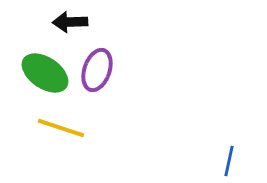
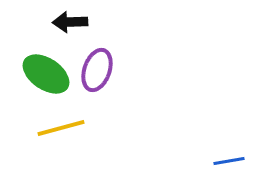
green ellipse: moved 1 px right, 1 px down
yellow line: rotated 33 degrees counterclockwise
blue line: rotated 68 degrees clockwise
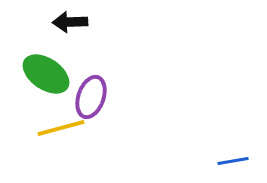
purple ellipse: moved 6 px left, 27 px down
blue line: moved 4 px right
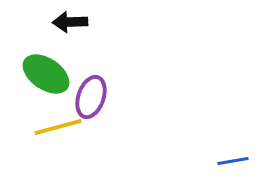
yellow line: moved 3 px left, 1 px up
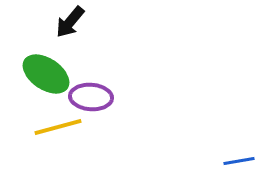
black arrow: rotated 48 degrees counterclockwise
purple ellipse: rotated 75 degrees clockwise
blue line: moved 6 px right
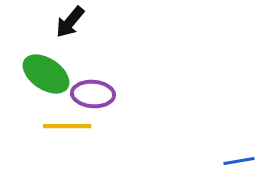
purple ellipse: moved 2 px right, 3 px up
yellow line: moved 9 px right, 1 px up; rotated 15 degrees clockwise
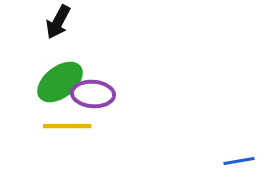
black arrow: moved 12 px left; rotated 12 degrees counterclockwise
green ellipse: moved 14 px right, 8 px down; rotated 72 degrees counterclockwise
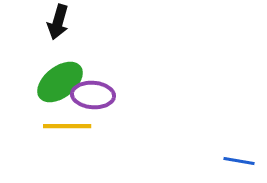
black arrow: rotated 12 degrees counterclockwise
purple ellipse: moved 1 px down
blue line: rotated 20 degrees clockwise
